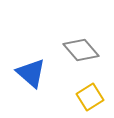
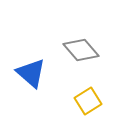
yellow square: moved 2 px left, 4 px down
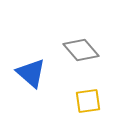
yellow square: rotated 24 degrees clockwise
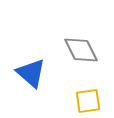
gray diamond: rotated 15 degrees clockwise
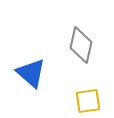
gray diamond: moved 5 px up; rotated 39 degrees clockwise
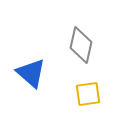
yellow square: moved 7 px up
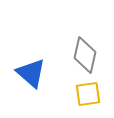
gray diamond: moved 4 px right, 10 px down
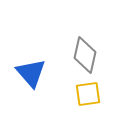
blue triangle: rotated 8 degrees clockwise
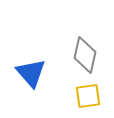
yellow square: moved 2 px down
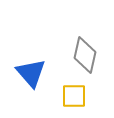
yellow square: moved 14 px left; rotated 8 degrees clockwise
